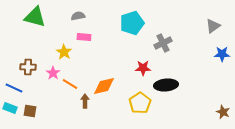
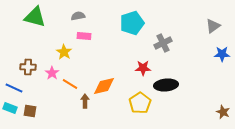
pink rectangle: moved 1 px up
pink star: moved 1 px left
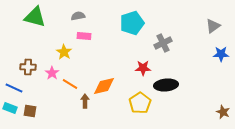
blue star: moved 1 px left
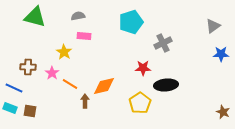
cyan pentagon: moved 1 px left, 1 px up
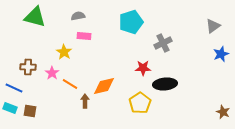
blue star: rotated 21 degrees counterclockwise
black ellipse: moved 1 px left, 1 px up
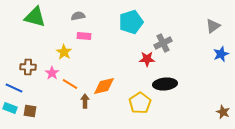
red star: moved 4 px right, 9 px up
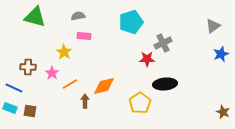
orange line: rotated 63 degrees counterclockwise
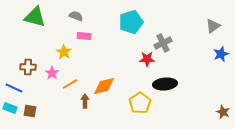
gray semicircle: moved 2 px left; rotated 32 degrees clockwise
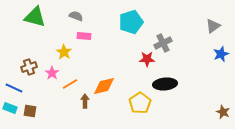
brown cross: moved 1 px right; rotated 21 degrees counterclockwise
